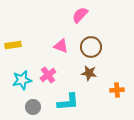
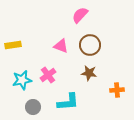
brown circle: moved 1 px left, 2 px up
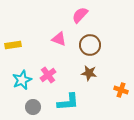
pink triangle: moved 2 px left, 7 px up
cyan star: rotated 12 degrees counterclockwise
orange cross: moved 4 px right; rotated 24 degrees clockwise
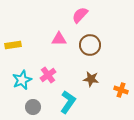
pink triangle: rotated 21 degrees counterclockwise
brown star: moved 2 px right, 6 px down
cyan L-shape: rotated 50 degrees counterclockwise
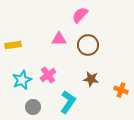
brown circle: moved 2 px left
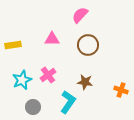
pink triangle: moved 7 px left
brown star: moved 6 px left, 3 px down
